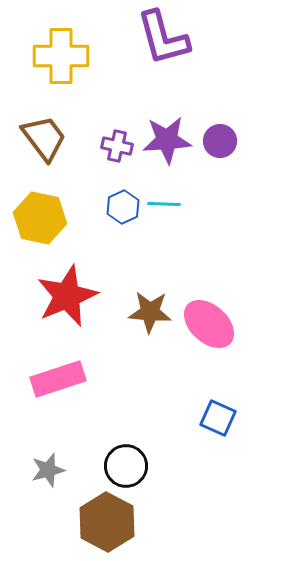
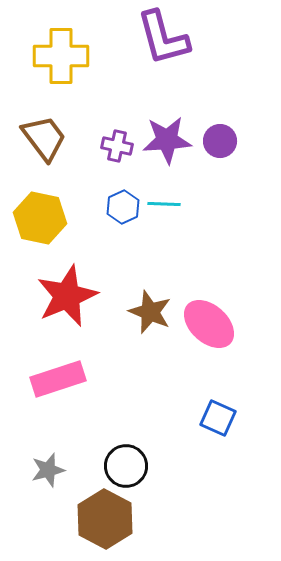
brown star: rotated 18 degrees clockwise
brown hexagon: moved 2 px left, 3 px up
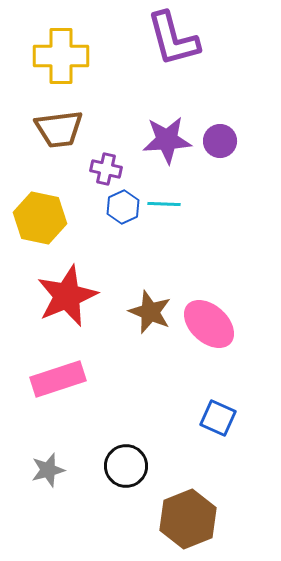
purple L-shape: moved 10 px right, 1 px down
brown trapezoid: moved 15 px right, 9 px up; rotated 120 degrees clockwise
purple cross: moved 11 px left, 23 px down
brown hexagon: moved 83 px right; rotated 10 degrees clockwise
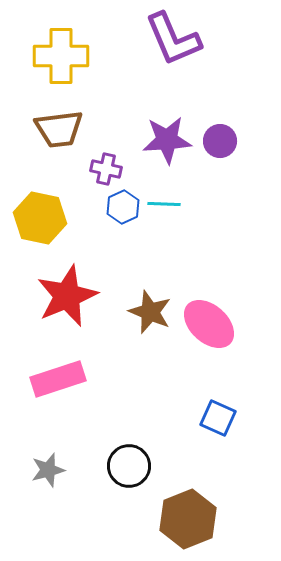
purple L-shape: rotated 8 degrees counterclockwise
black circle: moved 3 px right
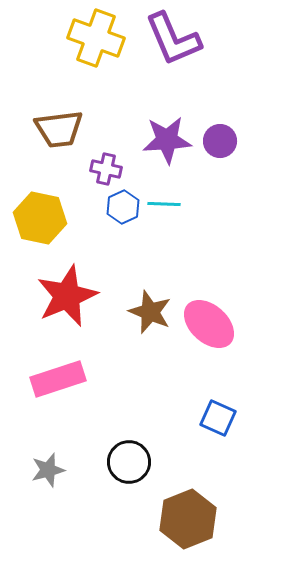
yellow cross: moved 35 px right, 18 px up; rotated 20 degrees clockwise
black circle: moved 4 px up
